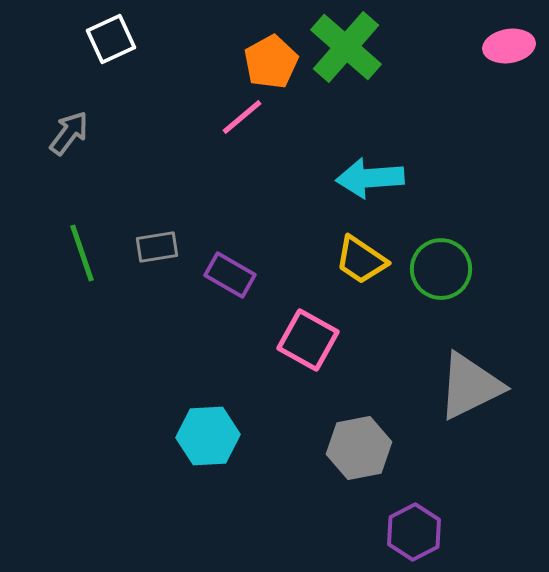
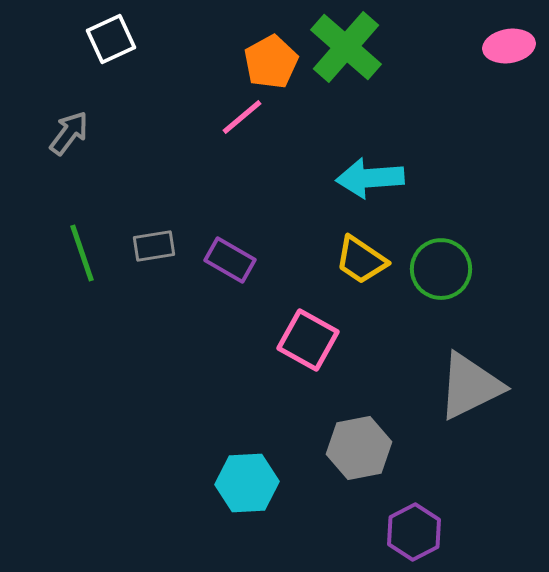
gray rectangle: moved 3 px left, 1 px up
purple rectangle: moved 15 px up
cyan hexagon: moved 39 px right, 47 px down
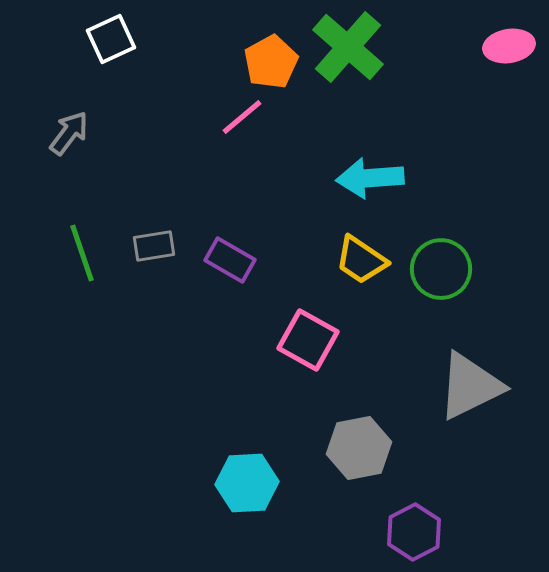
green cross: moved 2 px right
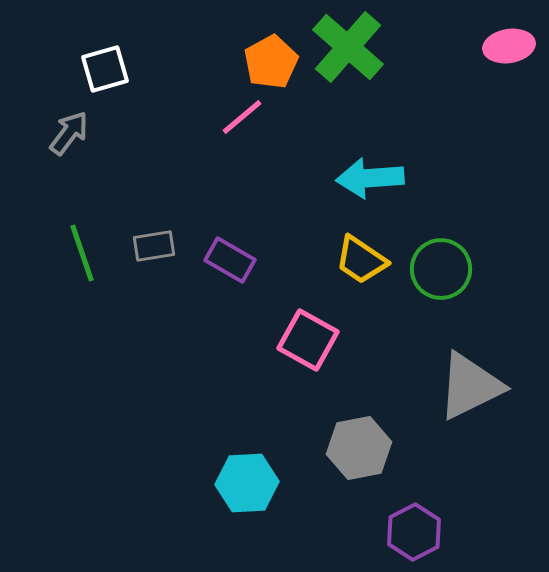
white square: moved 6 px left, 30 px down; rotated 9 degrees clockwise
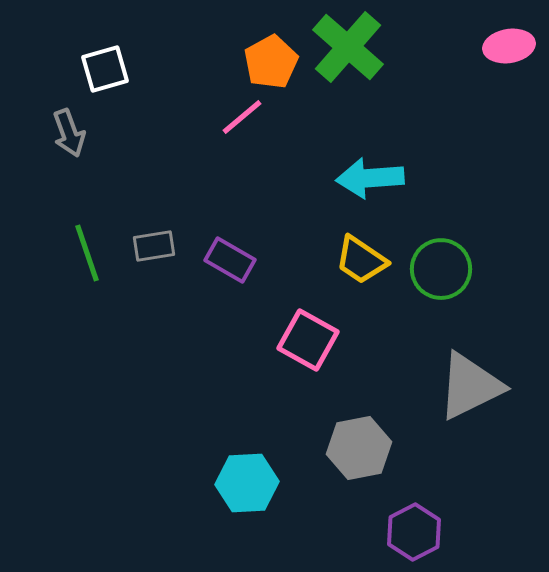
gray arrow: rotated 123 degrees clockwise
green line: moved 5 px right
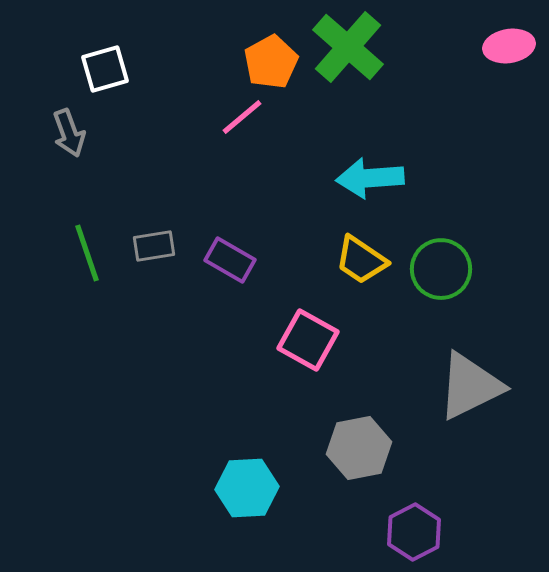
cyan hexagon: moved 5 px down
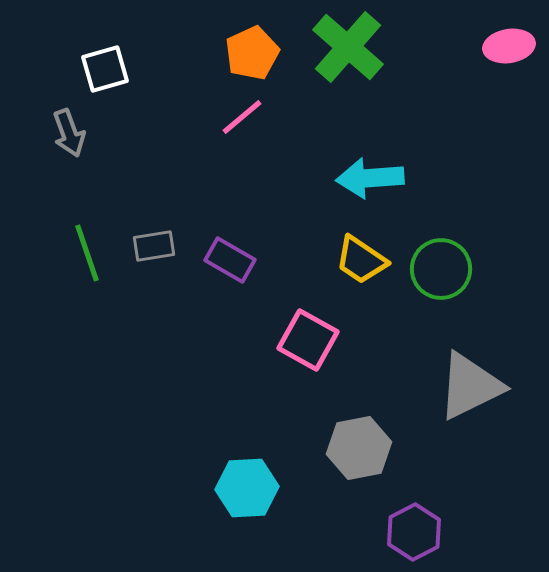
orange pentagon: moved 19 px left, 9 px up; rotated 4 degrees clockwise
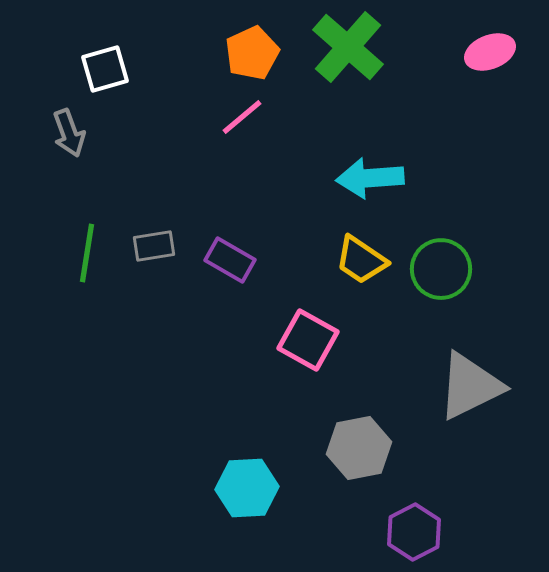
pink ellipse: moved 19 px left, 6 px down; rotated 12 degrees counterclockwise
green line: rotated 28 degrees clockwise
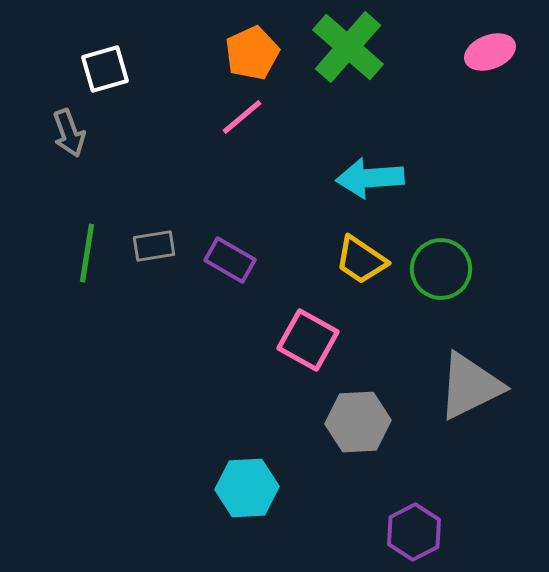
gray hexagon: moved 1 px left, 26 px up; rotated 8 degrees clockwise
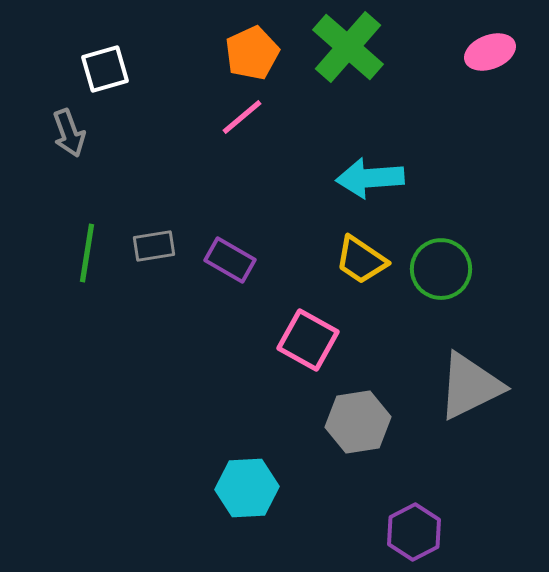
gray hexagon: rotated 6 degrees counterclockwise
